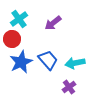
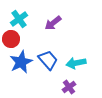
red circle: moved 1 px left
cyan arrow: moved 1 px right
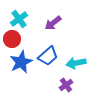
red circle: moved 1 px right
blue trapezoid: moved 4 px up; rotated 90 degrees clockwise
purple cross: moved 3 px left, 2 px up
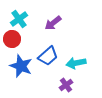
blue star: moved 4 px down; rotated 25 degrees counterclockwise
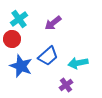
cyan arrow: moved 2 px right
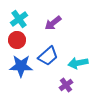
red circle: moved 5 px right, 1 px down
blue star: rotated 20 degrees counterclockwise
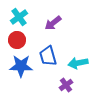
cyan cross: moved 2 px up
blue trapezoid: rotated 115 degrees clockwise
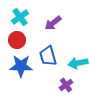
cyan cross: moved 1 px right
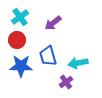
purple cross: moved 3 px up
